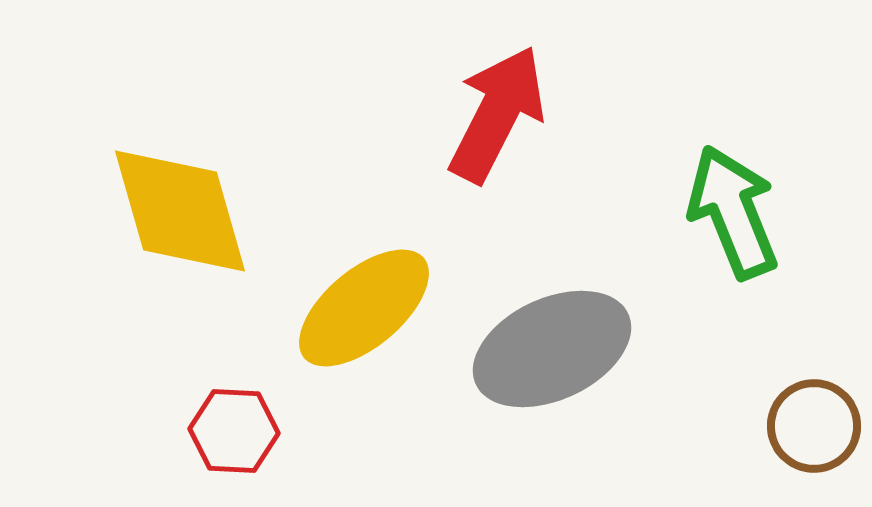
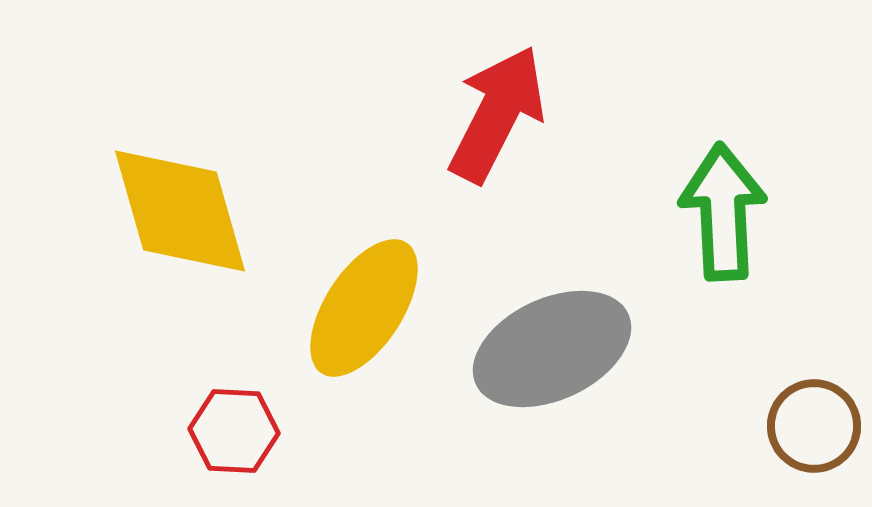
green arrow: moved 10 px left; rotated 19 degrees clockwise
yellow ellipse: rotated 17 degrees counterclockwise
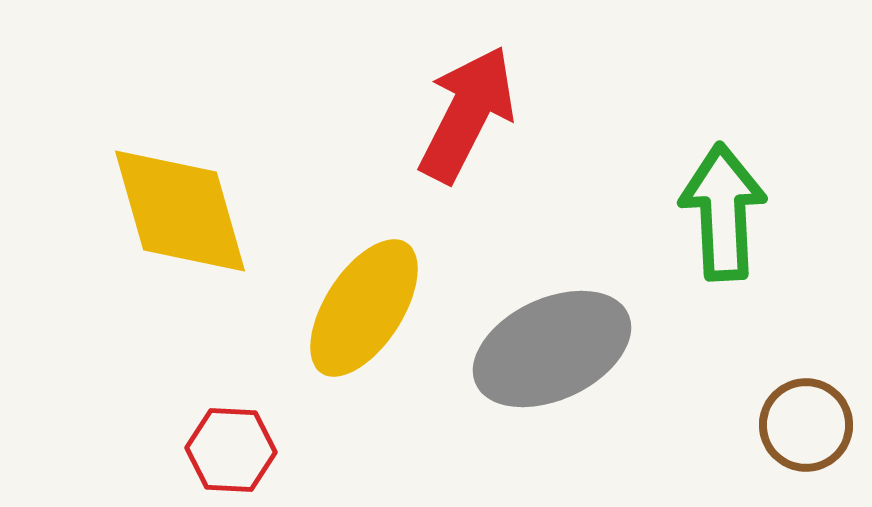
red arrow: moved 30 px left
brown circle: moved 8 px left, 1 px up
red hexagon: moved 3 px left, 19 px down
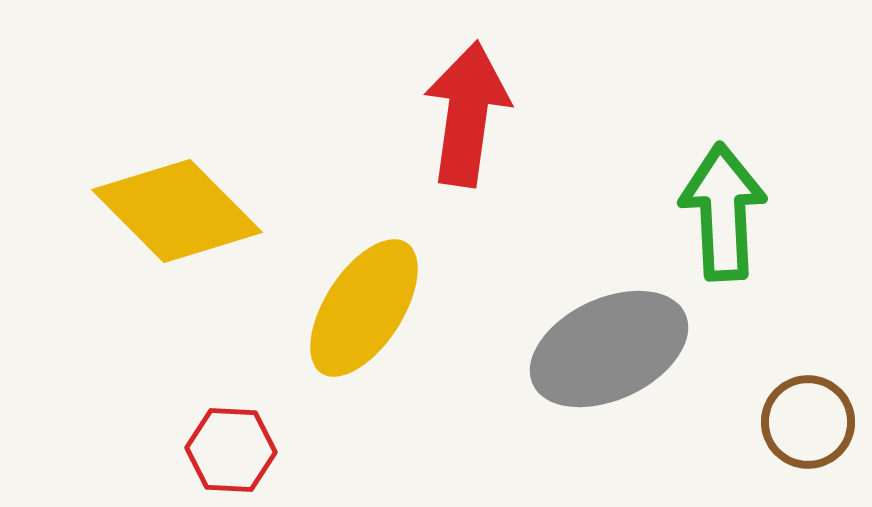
red arrow: rotated 19 degrees counterclockwise
yellow diamond: moved 3 px left; rotated 29 degrees counterclockwise
gray ellipse: moved 57 px right
brown circle: moved 2 px right, 3 px up
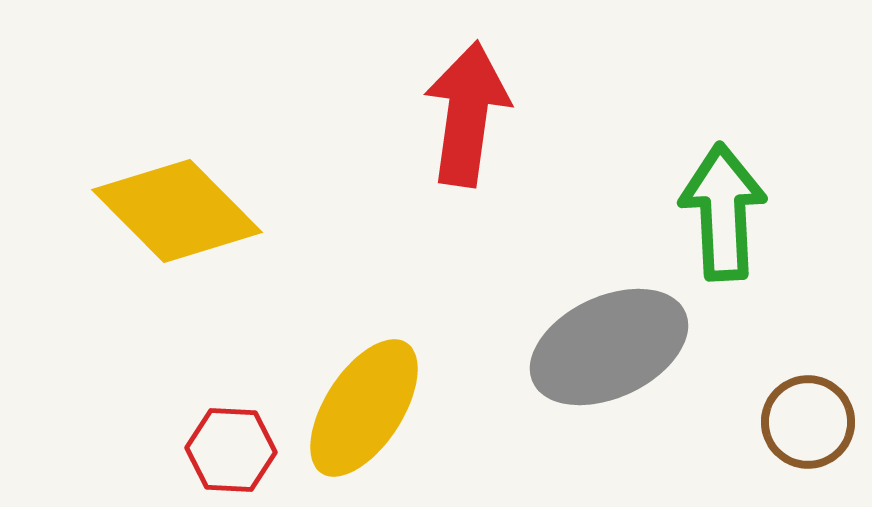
yellow ellipse: moved 100 px down
gray ellipse: moved 2 px up
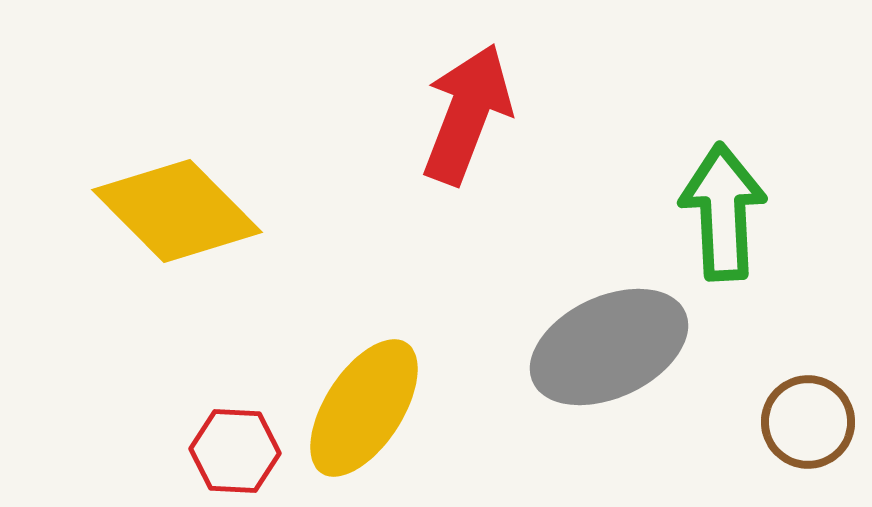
red arrow: rotated 13 degrees clockwise
red hexagon: moved 4 px right, 1 px down
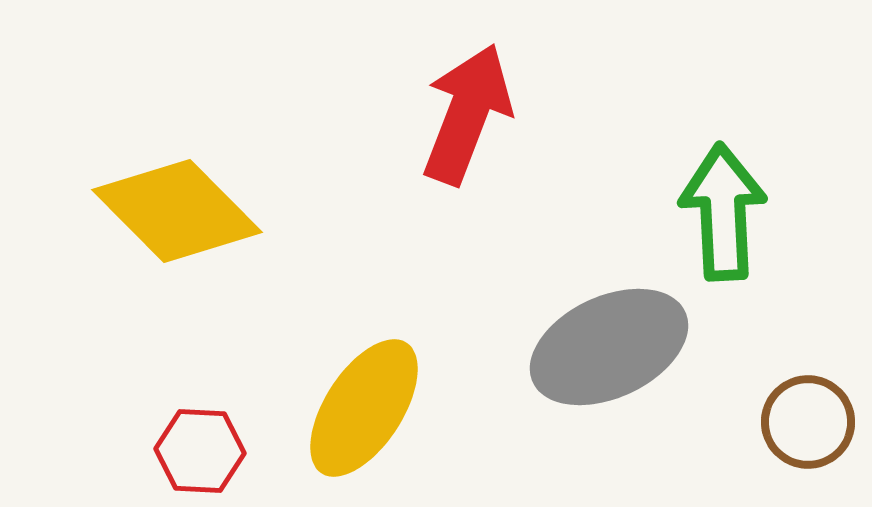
red hexagon: moved 35 px left
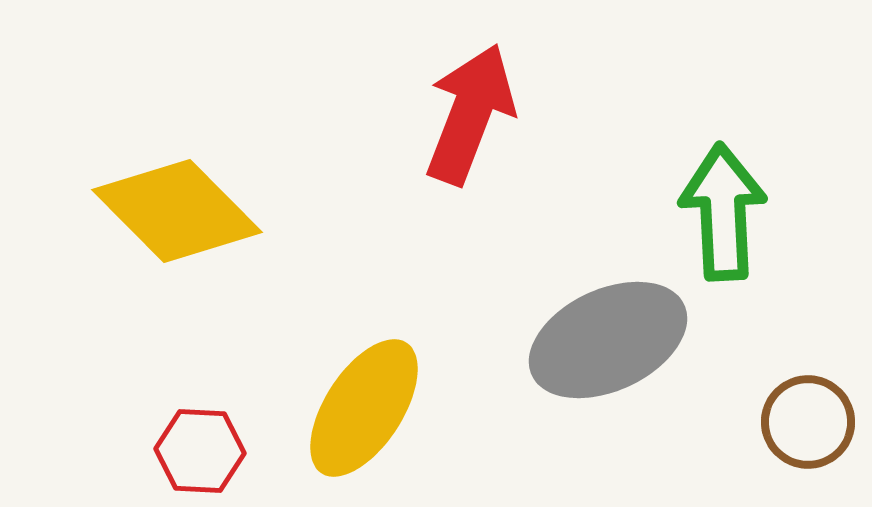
red arrow: moved 3 px right
gray ellipse: moved 1 px left, 7 px up
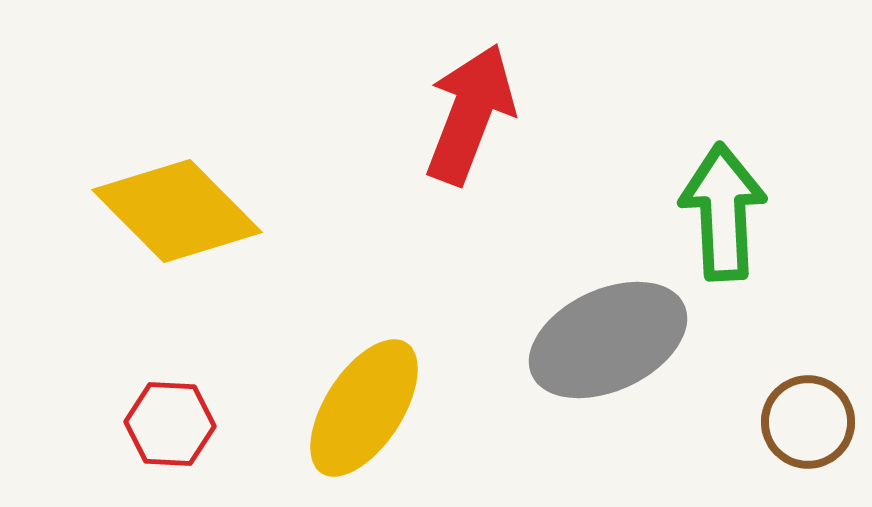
red hexagon: moved 30 px left, 27 px up
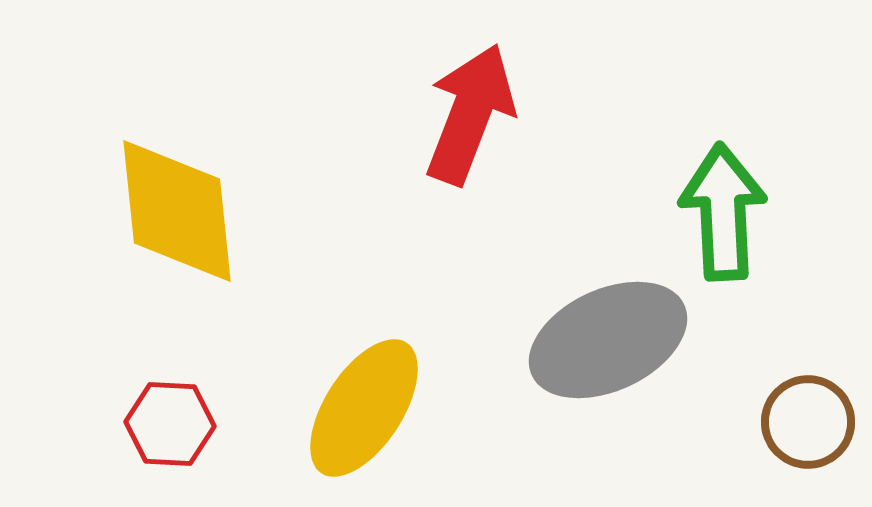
yellow diamond: rotated 39 degrees clockwise
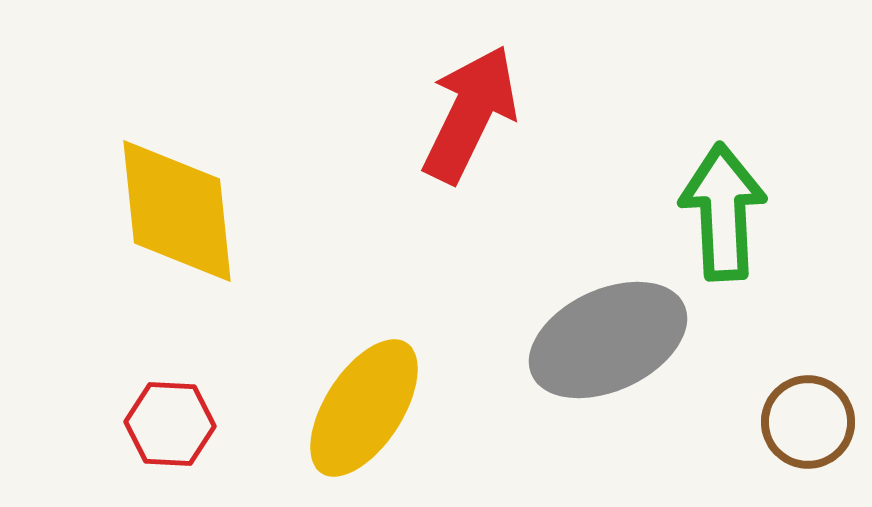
red arrow: rotated 5 degrees clockwise
